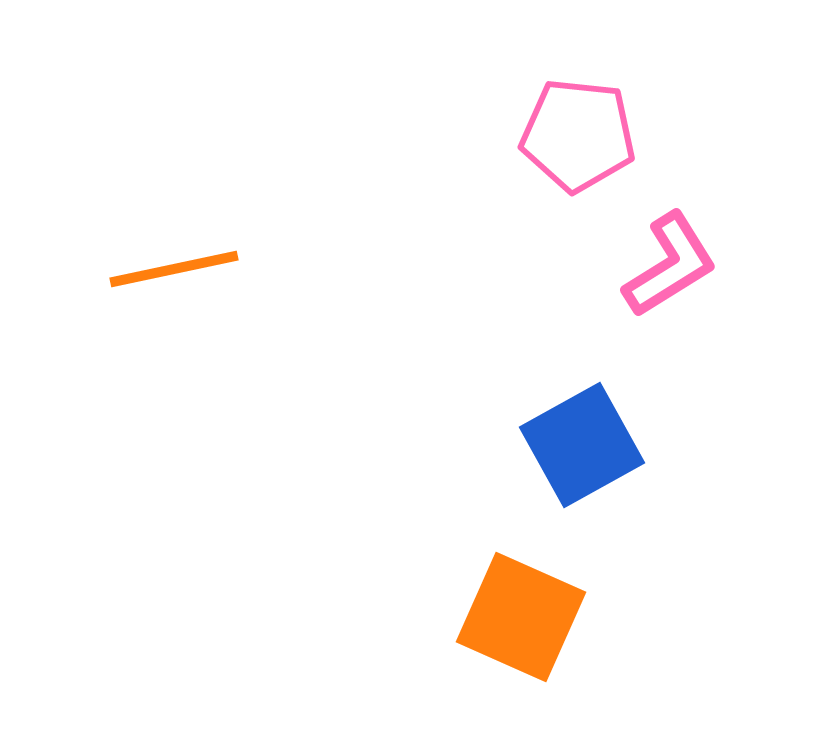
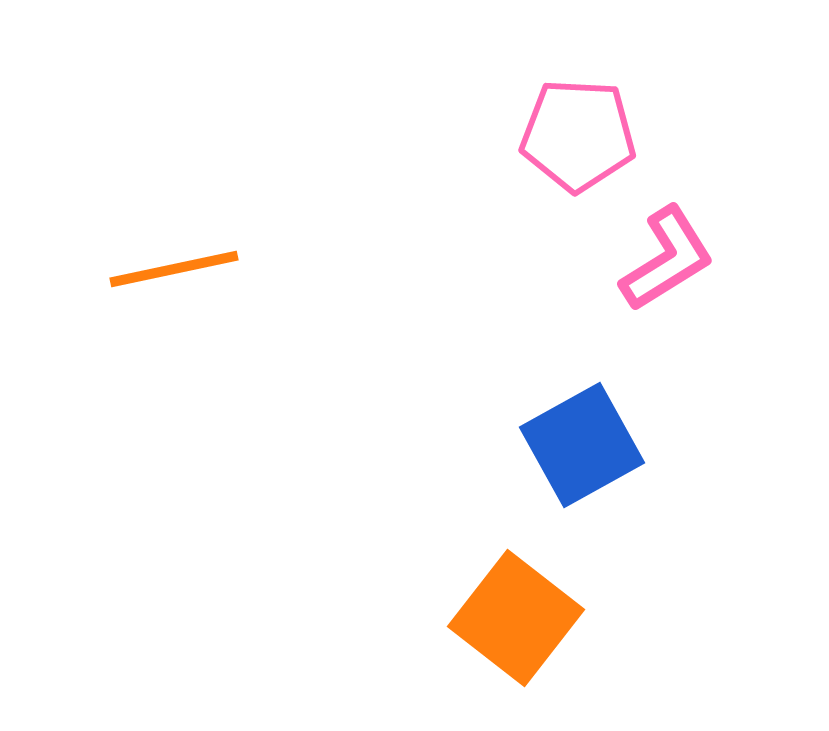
pink pentagon: rotated 3 degrees counterclockwise
pink L-shape: moved 3 px left, 6 px up
orange square: moved 5 px left, 1 px down; rotated 14 degrees clockwise
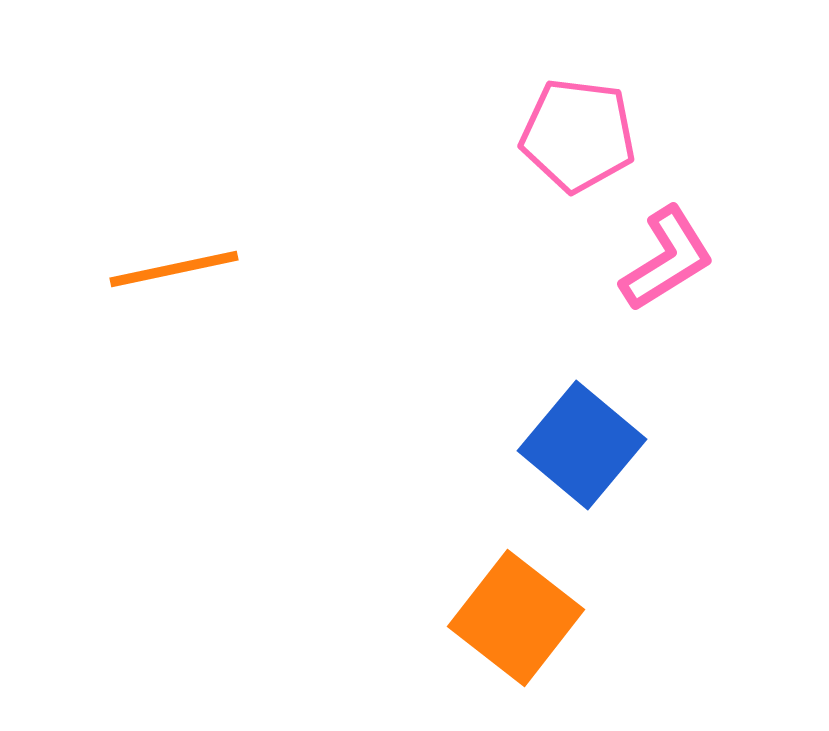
pink pentagon: rotated 4 degrees clockwise
blue square: rotated 21 degrees counterclockwise
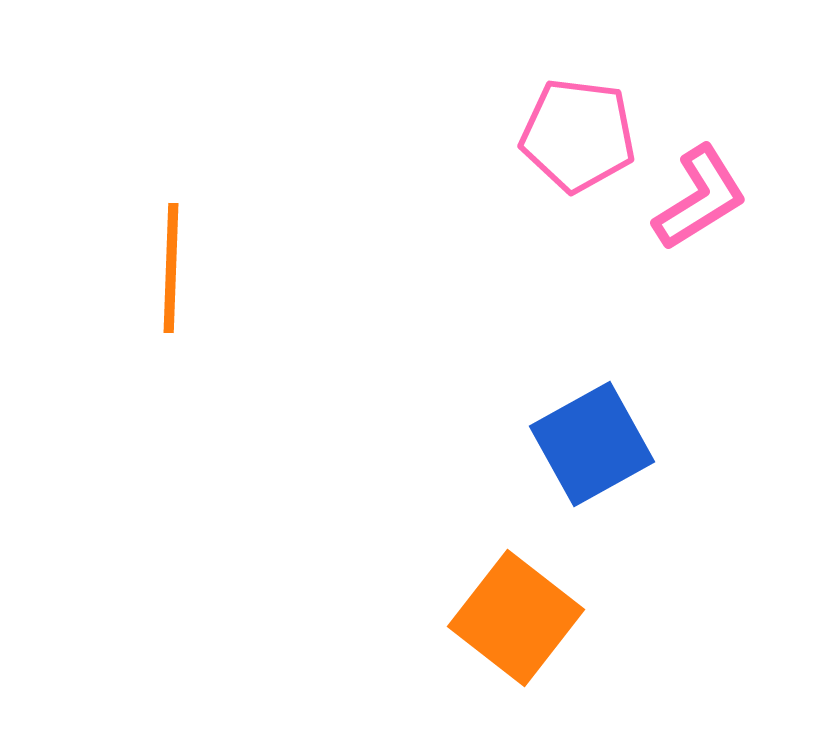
pink L-shape: moved 33 px right, 61 px up
orange line: moved 3 px left, 1 px up; rotated 76 degrees counterclockwise
blue square: moved 10 px right, 1 px up; rotated 21 degrees clockwise
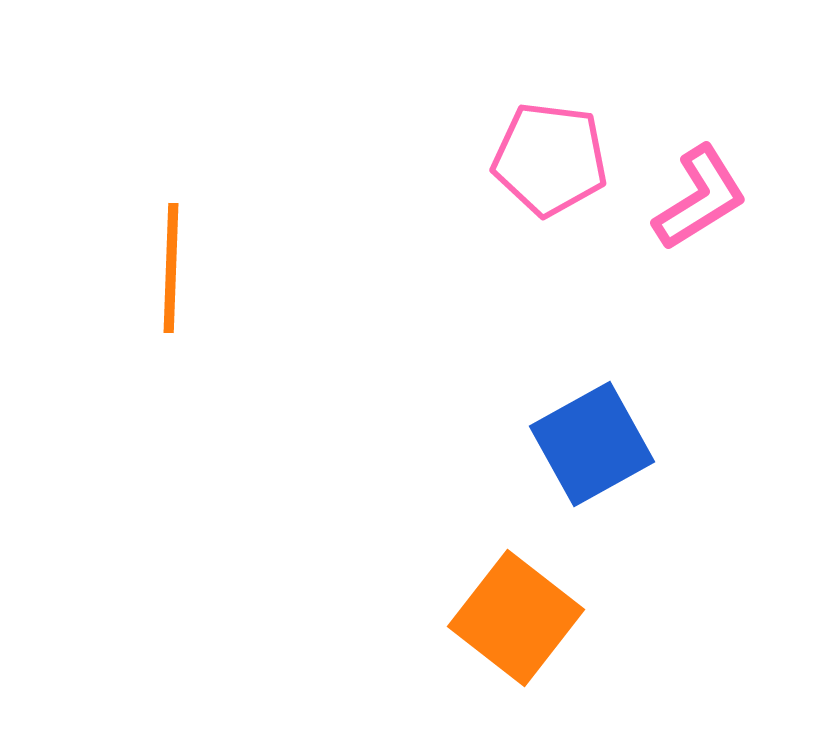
pink pentagon: moved 28 px left, 24 px down
